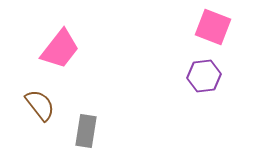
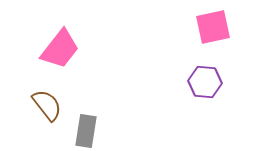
pink square: rotated 33 degrees counterclockwise
purple hexagon: moved 1 px right, 6 px down; rotated 12 degrees clockwise
brown semicircle: moved 7 px right
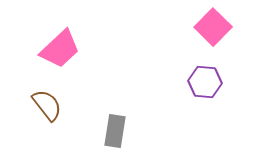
pink square: rotated 33 degrees counterclockwise
pink trapezoid: rotated 9 degrees clockwise
gray rectangle: moved 29 px right
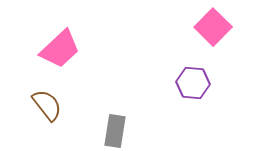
purple hexagon: moved 12 px left, 1 px down
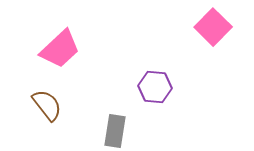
purple hexagon: moved 38 px left, 4 px down
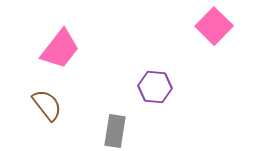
pink square: moved 1 px right, 1 px up
pink trapezoid: rotated 9 degrees counterclockwise
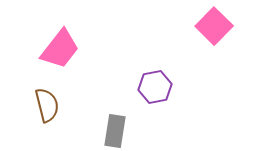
purple hexagon: rotated 16 degrees counterclockwise
brown semicircle: rotated 24 degrees clockwise
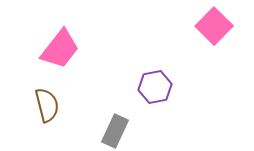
gray rectangle: rotated 16 degrees clockwise
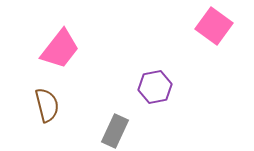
pink square: rotated 9 degrees counterclockwise
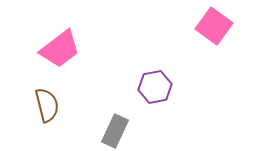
pink trapezoid: rotated 15 degrees clockwise
